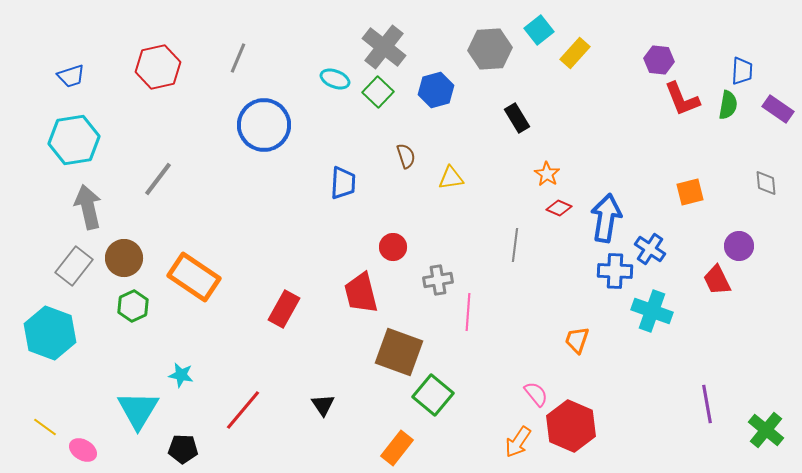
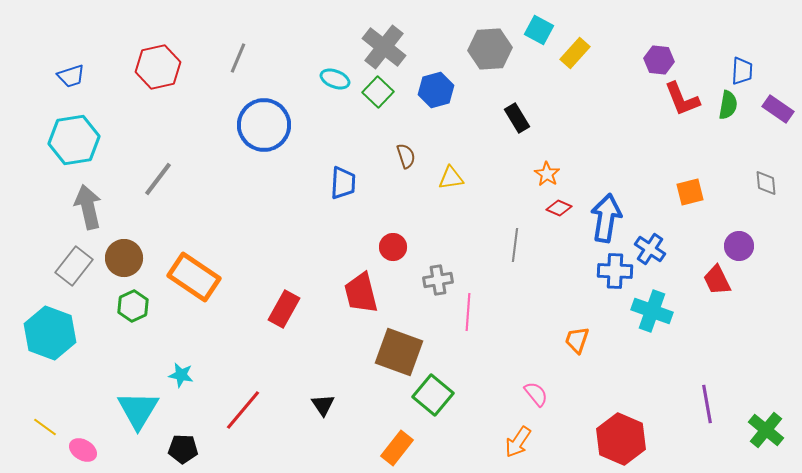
cyan square at (539, 30): rotated 24 degrees counterclockwise
red hexagon at (571, 426): moved 50 px right, 13 px down
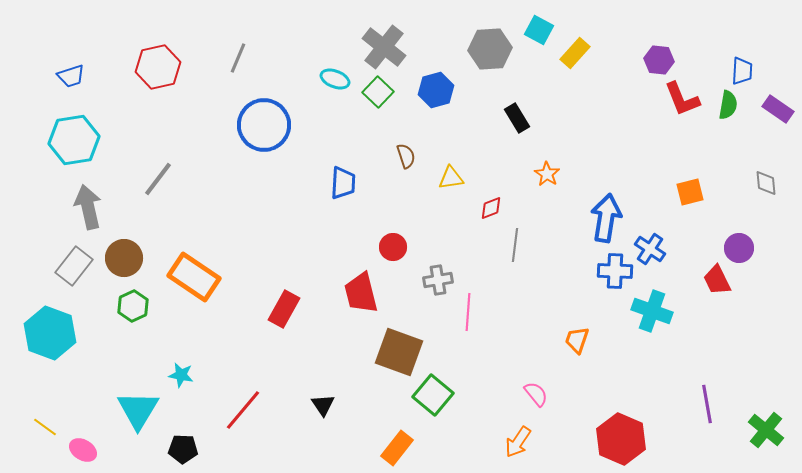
red diamond at (559, 208): moved 68 px left; rotated 45 degrees counterclockwise
purple circle at (739, 246): moved 2 px down
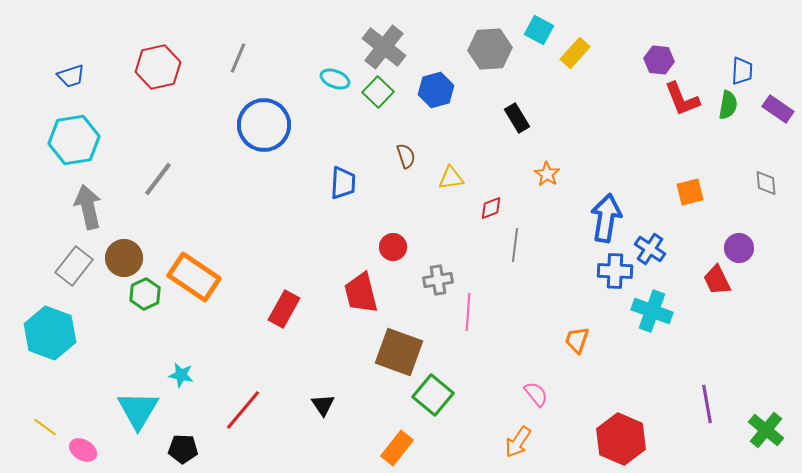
green hexagon at (133, 306): moved 12 px right, 12 px up
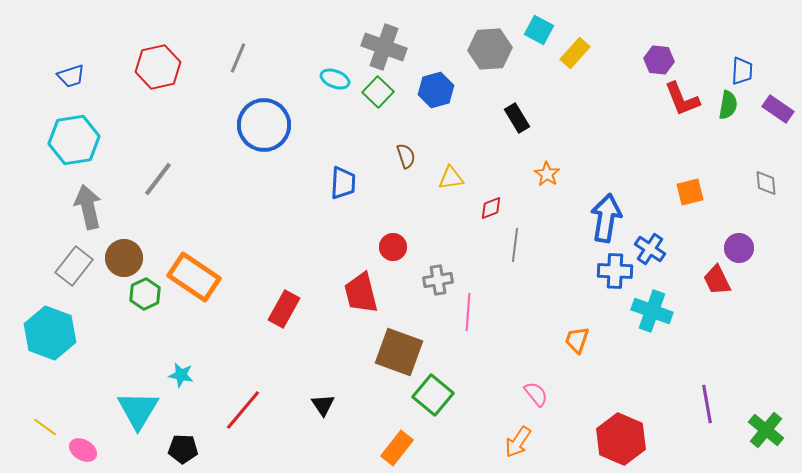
gray cross at (384, 47): rotated 18 degrees counterclockwise
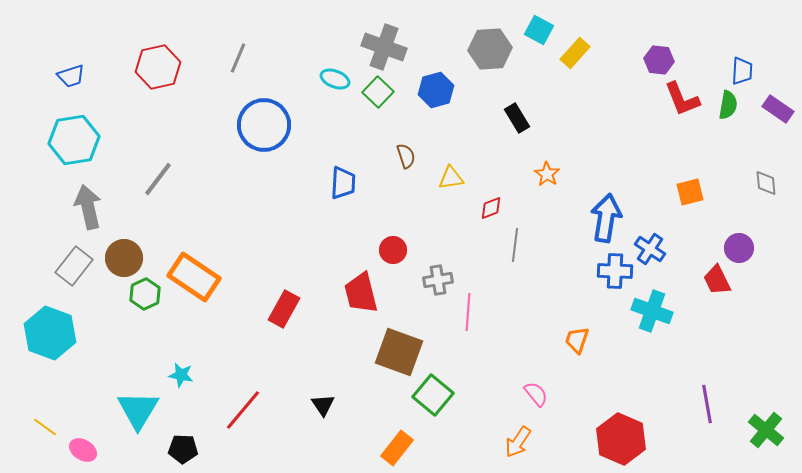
red circle at (393, 247): moved 3 px down
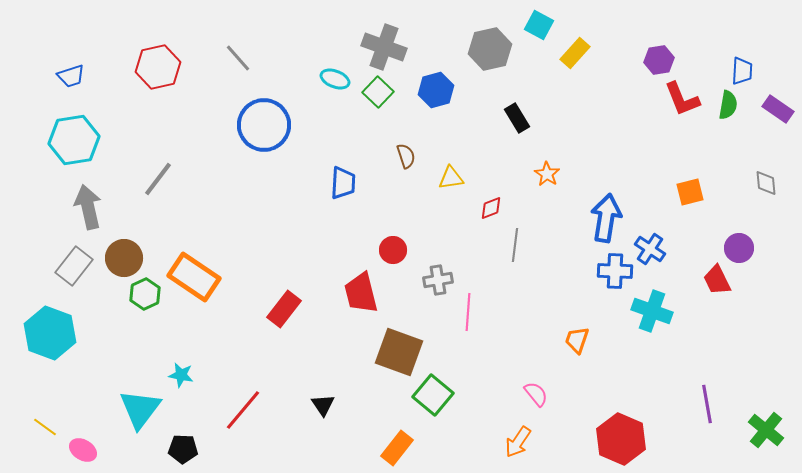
cyan square at (539, 30): moved 5 px up
gray hexagon at (490, 49): rotated 9 degrees counterclockwise
gray line at (238, 58): rotated 64 degrees counterclockwise
purple hexagon at (659, 60): rotated 16 degrees counterclockwise
red rectangle at (284, 309): rotated 9 degrees clockwise
cyan triangle at (138, 410): moved 2 px right, 1 px up; rotated 6 degrees clockwise
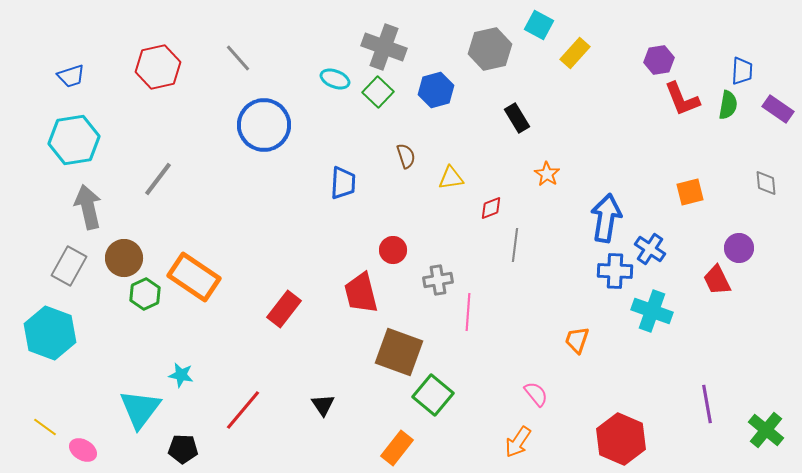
gray rectangle at (74, 266): moved 5 px left; rotated 9 degrees counterclockwise
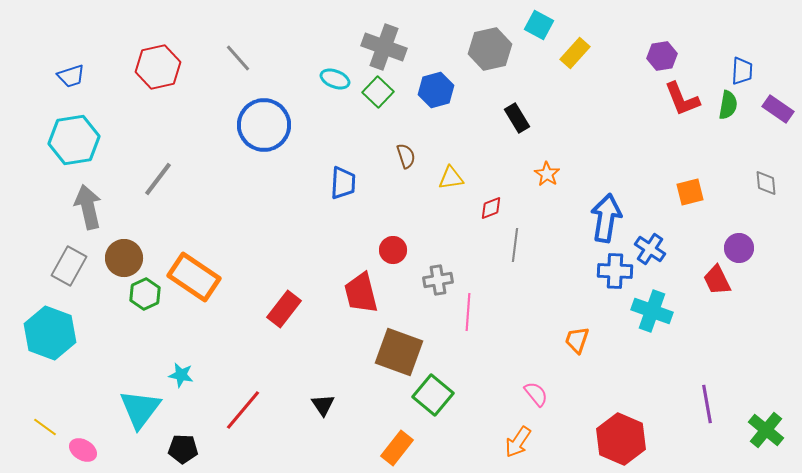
purple hexagon at (659, 60): moved 3 px right, 4 px up
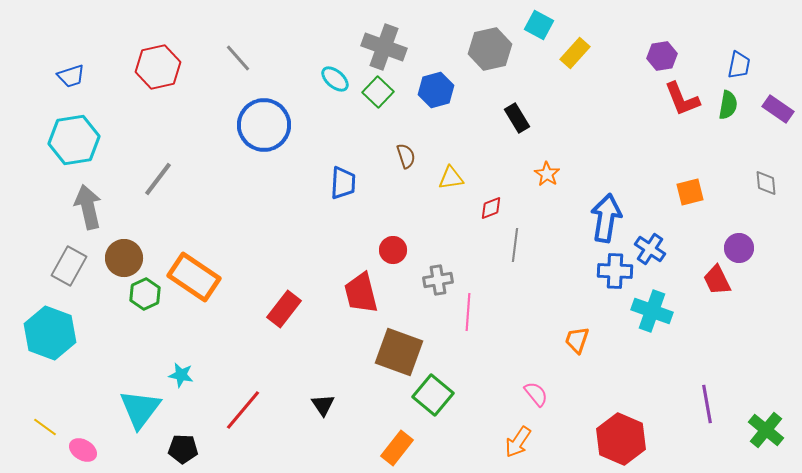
blue trapezoid at (742, 71): moved 3 px left, 6 px up; rotated 8 degrees clockwise
cyan ellipse at (335, 79): rotated 20 degrees clockwise
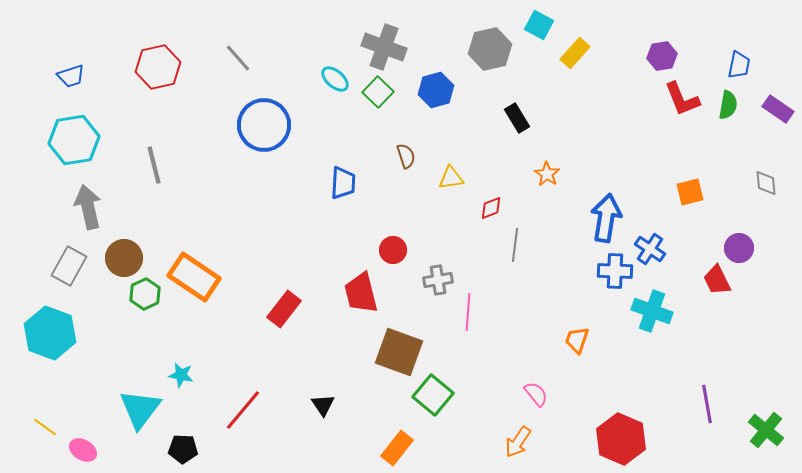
gray line at (158, 179): moved 4 px left, 14 px up; rotated 51 degrees counterclockwise
